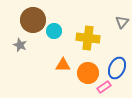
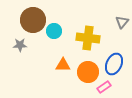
gray star: rotated 24 degrees counterclockwise
blue ellipse: moved 3 px left, 4 px up
orange circle: moved 1 px up
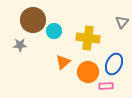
orange triangle: moved 3 px up; rotated 42 degrees counterclockwise
pink rectangle: moved 2 px right, 1 px up; rotated 32 degrees clockwise
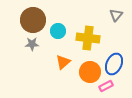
gray triangle: moved 6 px left, 7 px up
cyan circle: moved 4 px right
gray star: moved 12 px right, 1 px up
orange circle: moved 2 px right
pink rectangle: rotated 24 degrees counterclockwise
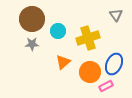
gray triangle: rotated 16 degrees counterclockwise
brown circle: moved 1 px left, 1 px up
yellow cross: rotated 25 degrees counterclockwise
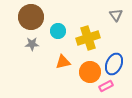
brown circle: moved 1 px left, 2 px up
orange triangle: rotated 28 degrees clockwise
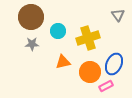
gray triangle: moved 2 px right
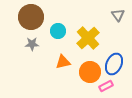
yellow cross: rotated 25 degrees counterclockwise
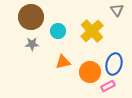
gray triangle: moved 1 px left, 5 px up
yellow cross: moved 4 px right, 7 px up
blue ellipse: rotated 10 degrees counterclockwise
pink rectangle: moved 2 px right
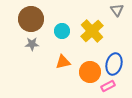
brown circle: moved 2 px down
cyan circle: moved 4 px right
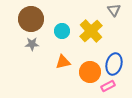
gray triangle: moved 3 px left
yellow cross: moved 1 px left
